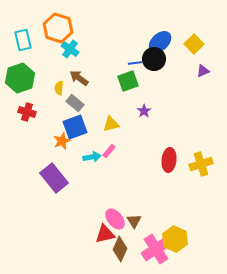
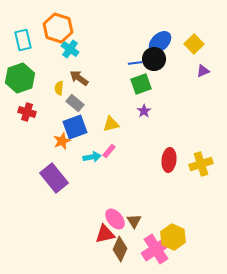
green square: moved 13 px right, 3 px down
yellow hexagon: moved 2 px left, 2 px up
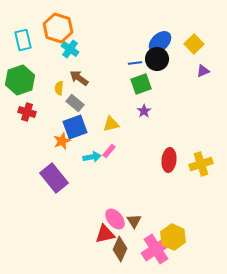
black circle: moved 3 px right
green hexagon: moved 2 px down
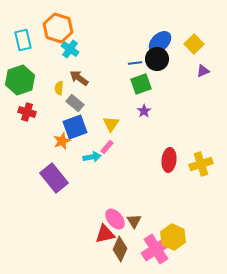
yellow triangle: rotated 42 degrees counterclockwise
pink rectangle: moved 2 px left, 4 px up
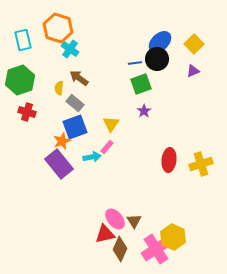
purple triangle: moved 10 px left
purple rectangle: moved 5 px right, 14 px up
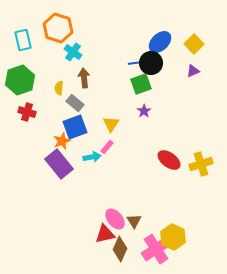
cyan cross: moved 3 px right, 3 px down
black circle: moved 6 px left, 4 px down
brown arrow: moved 5 px right; rotated 48 degrees clockwise
red ellipse: rotated 60 degrees counterclockwise
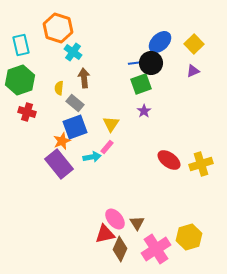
cyan rectangle: moved 2 px left, 5 px down
brown triangle: moved 3 px right, 2 px down
yellow hexagon: moved 16 px right; rotated 20 degrees clockwise
